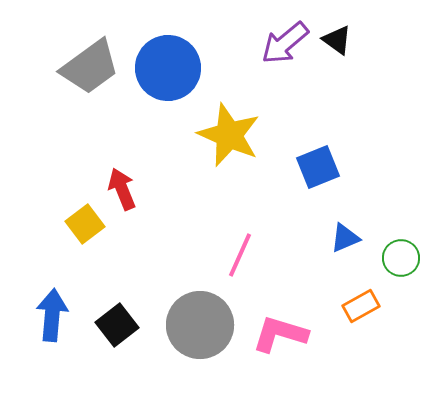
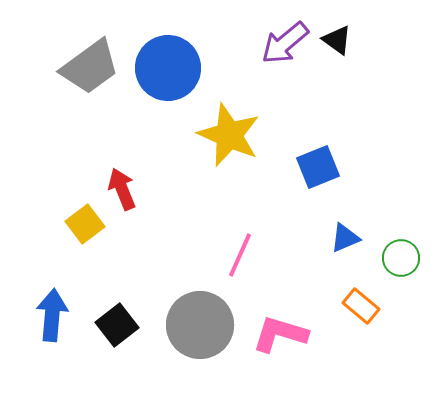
orange rectangle: rotated 69 degrees clockwise
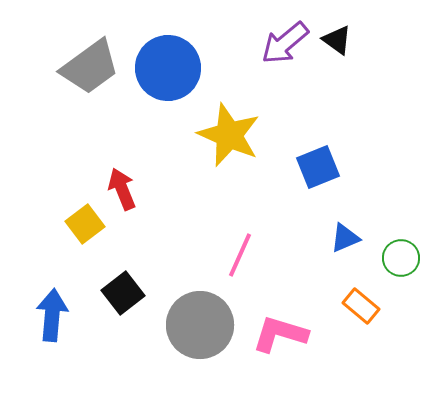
black square: moved 6 px right, 32 px up
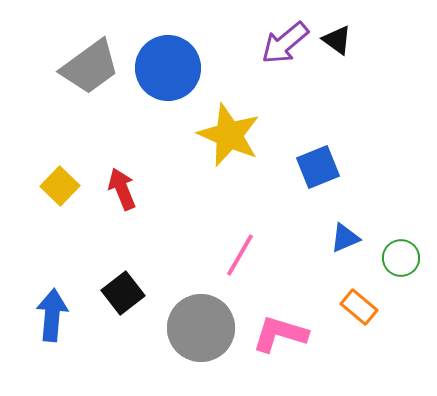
yellow square: moved 25 px left, 38 px up; rotated 9 degrees counterclockwise
pink line: rotated 6 degrees clockwise
orange rectangle: moved 2 px left, 1 px down
gray circle: moved 1 px right, 3 px down
